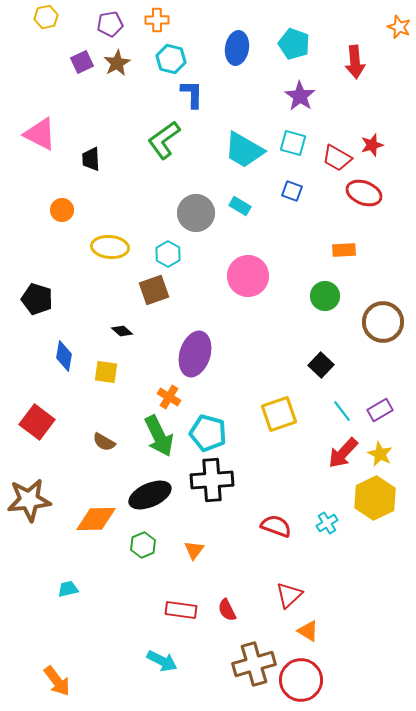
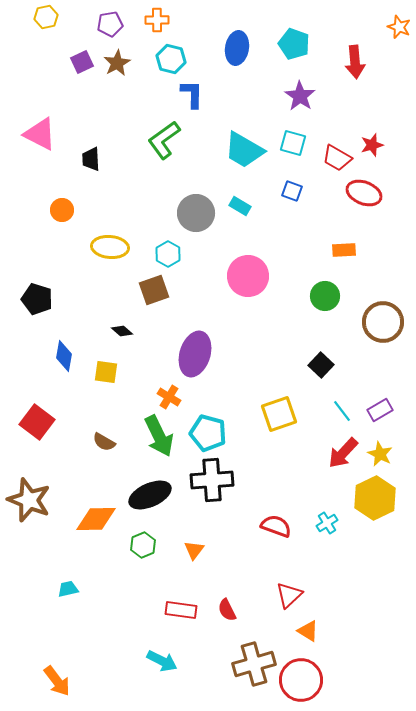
brown star at (29, 500): rotated 27 degrees clockwise
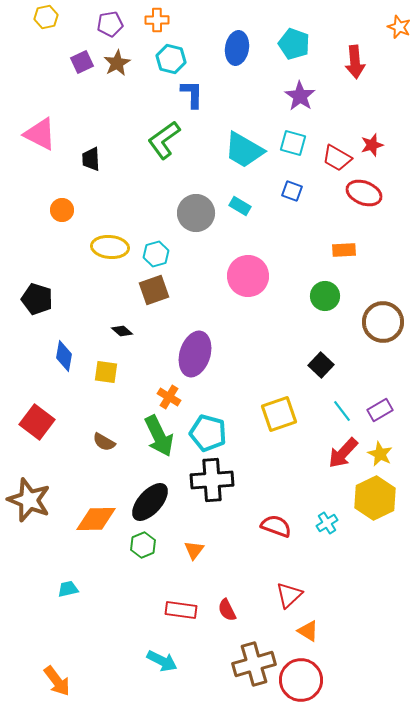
cyan hexagon at (168, 254): moved 12 px left; rotated 15 degrees clockwise
black ellipse at (150, 495): moved 7 px down; rotated 24 degrees counterclockwise
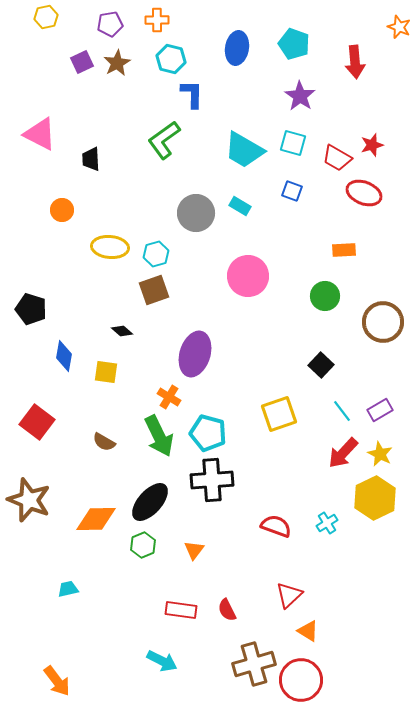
black pentagon at (37, 299): moved 6 px left, 10 px down
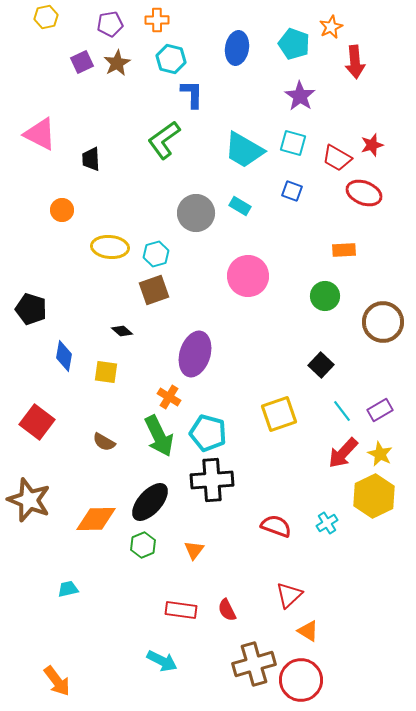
orange star at (399, 27): moved 68 px left; rotated 25 degrees clockwise
yellow hexagon at (375, 498): moved 1 px left, 2 px up
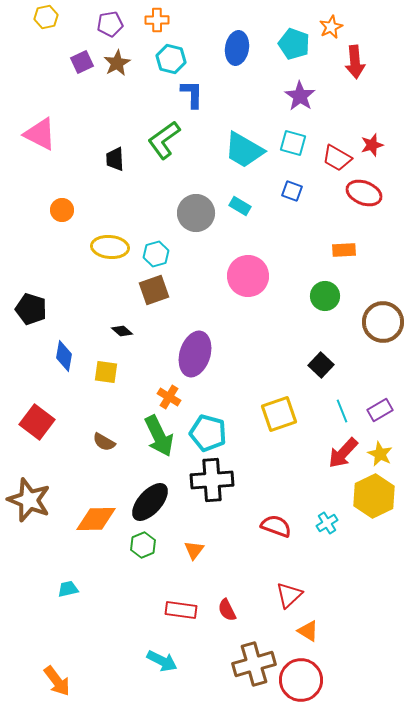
black trapezoid at (91, 159): moved 24 px right
cyan line at (342, 411): rotated 15 degrees clockwise
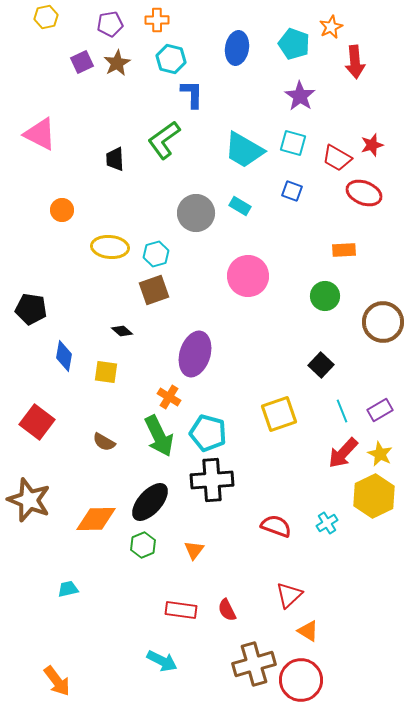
black pentagon at (31, 309): rotated 8 degrees counterclockwise
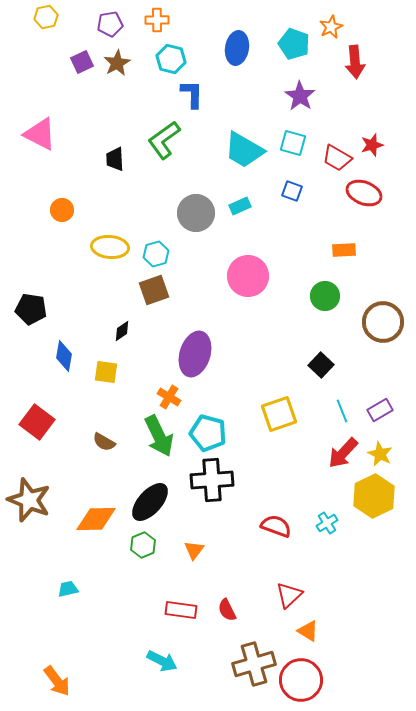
cyan rectangle at (240, 206): rotated 55 degrees counterclockwise
black diamond at (122, 331): rotated 75 degrees counterclockwise
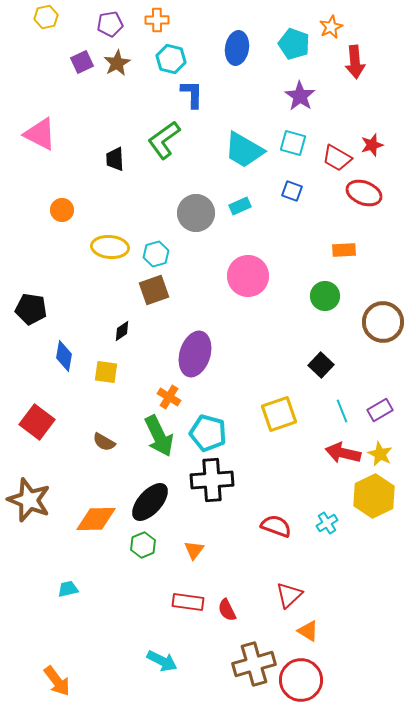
red arrow at (343, 453): rotated 60 degrees clockwise
red rectangle at (181, 610): moved 7 px right, 8 px up
